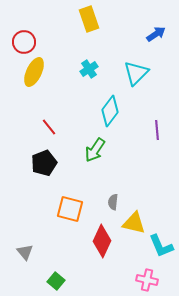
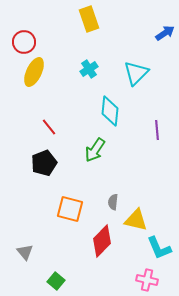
blue arrow: moved 9 px right, 1 px up
cyan diamond: rotated 32 degrees counterclockwise
yellow triangle: moved 2 px right, 3 px up
red diamond: rotated 20 degrees clockwise
cyan L-shape: moved 2 px left, 2 px down
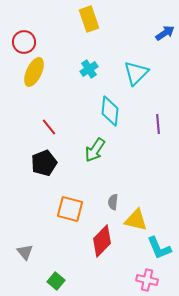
purple line: moved 1 px right, 6 px up
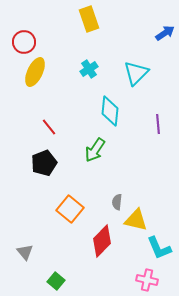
yellow ellipse: moved 1 px right
gray semicircle: moved 4 px right
orange square: rotated 24 degrees clockwise
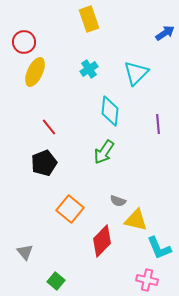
green arrow: moved 9 px right, 2 px down
gray semicircle: moved 1 px right, 1 px up; rotated 77 degrees counterclockwise
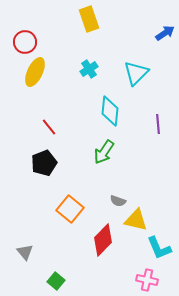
red circle: moved 1 px right
red diamond: moved 1 px right, 1 px up
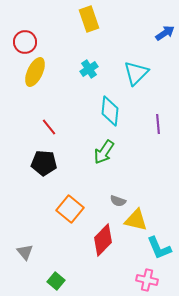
black pentagon: rotated 25 degrees clockwise
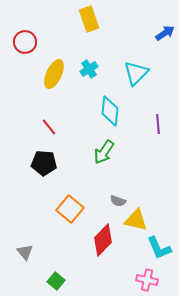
yellow ellipse: moved 19 px right, 2 px down
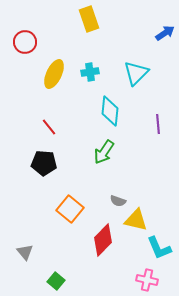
cyan cross: moved 1 px right, 3 px down; rotated 24 degrees clockwise
